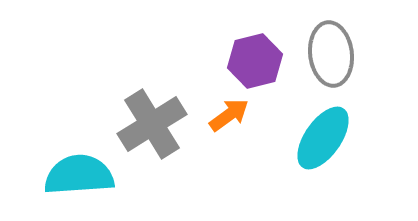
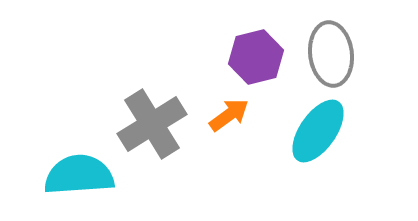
purple hexagon: moved 1 px right, 4 px up
cyan ellipse: moved 5 px left, 7 px up
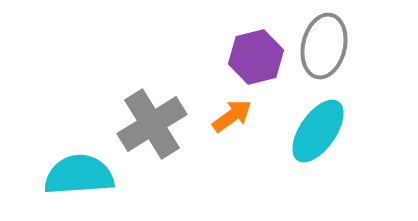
gray ellipse: moved 7 px left, 8 px up; rotated 20 degrees clockwise
orange arrow: moved 3 px right, 1 px down
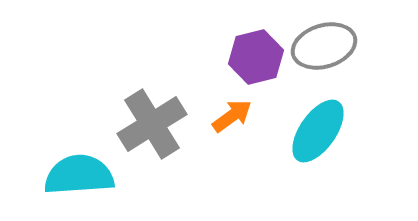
gray ellipse: rotated 60 degrees clockwise
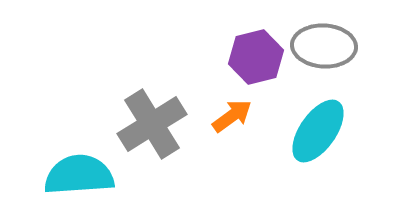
gray ellipse: rotated 20 degrees clockwise
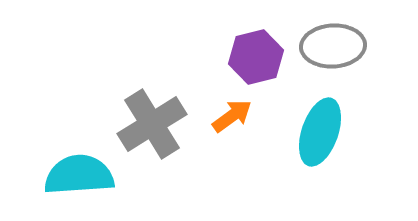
gray ellipse: moved 9 px right; rotated 6 degrees counterclockwise
cyan ellipse: moved 2 px right, 1 px down; rotated 16 degrees counterclockwise
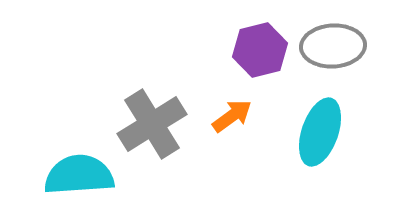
purple hexagon: moved 4 px right, 7 px up
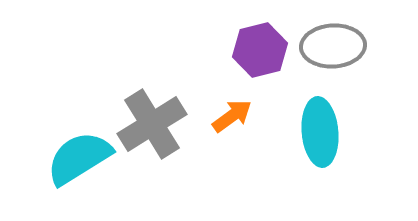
cyan ellipse: rotated 24 degrees counterclockwise
cyan semicircle: moved 17 px up; rotated 28 degrees counterclockwise
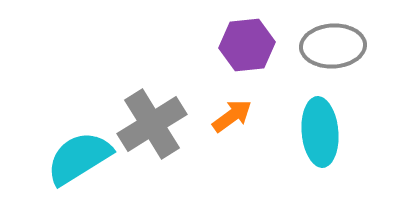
purple hexagon: moved 13 px left, 5 px up; rotated 8 degrees clockwise
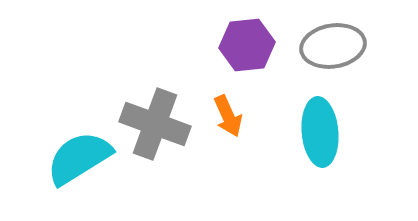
gray ellipse: rotated 6 degrees counterclockwise
orange arrow: moved 4 px left; rotated 102 degrees clockwise
gray cross: moved 3 px right; rotated 38 degrees counterclockwise
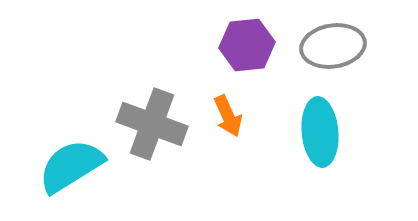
gray cross: moved 3 px left
cyan semicircle: moved 8 px left, 8 px down
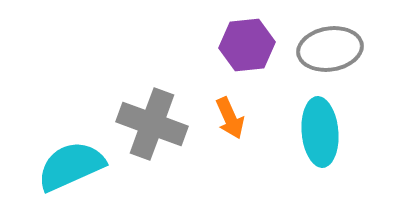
gray ellipse: moved 3 px left, 3 px down
orange arrow: moved 2 px right, 2 px down
cyan semicircle: rotated 8 degrees clockwise
